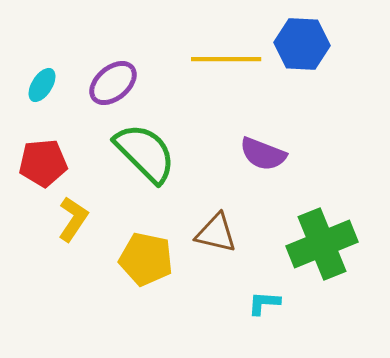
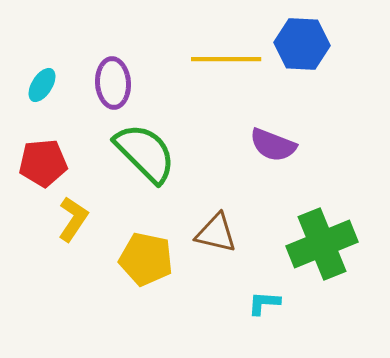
purple ellipse: rotated 54 degrees counterclockwise
purple semicircle: moved 10 px right, 9 px up
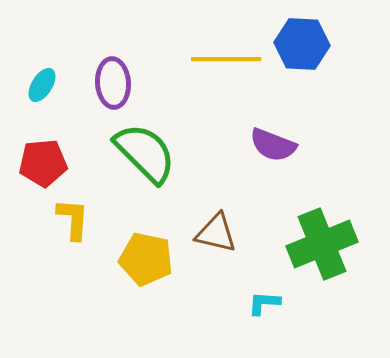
yellow L-shape: rotated 30 degrees counterclockwise
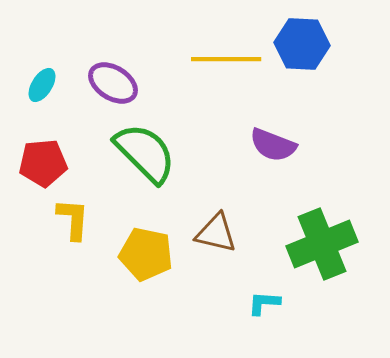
purple ellipse: rotated 54 degrees counterclockwise
yellow pentagon: moved 5 px up
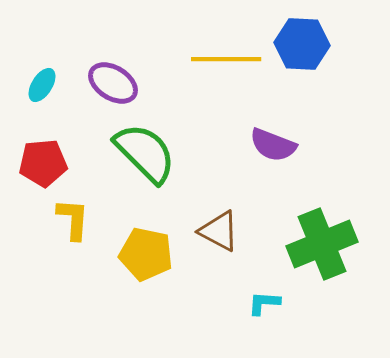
brown triangle: moved 3 px right, 2 px up; rotated 15 degrees clockwise
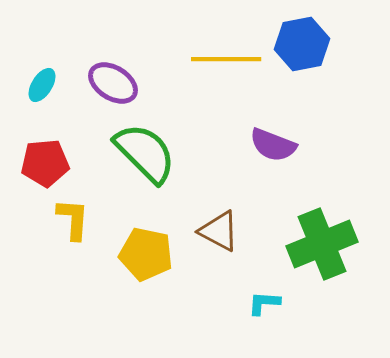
blue hexagon: rotated 14 degrees counterclockwise
red pentagon: moved 2 px right
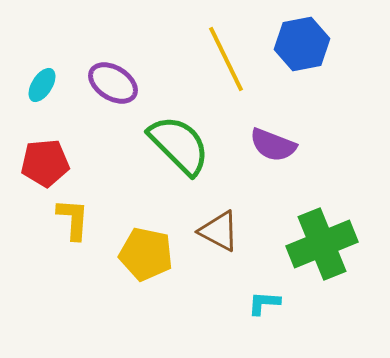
yellow line: rotated 64 degrees clockwise
green semicircle: moved 34 px right, 8 px up
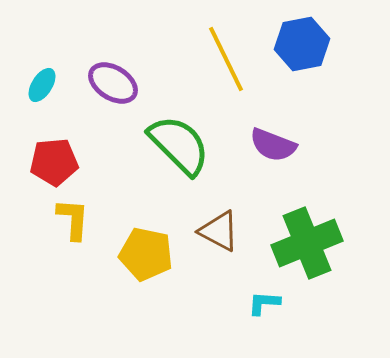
red pentagon: moved 9 px right, 1 px up
green cross: moved 15 px left, 1 px up
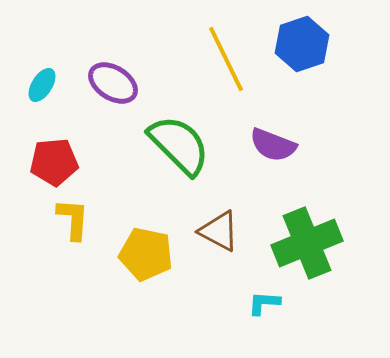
blue hexagon: rotated 8 degrees counterclockwise
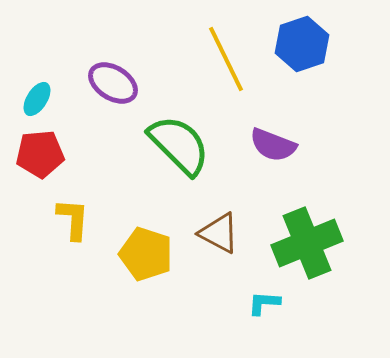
cyan ellipse: moved 5 px left, 14 px down
red pentagon: moved 14 px left, 8 px up
brown triangle: moved 2 px down
yellow pentagon: rotated 6 degrees clockwise
